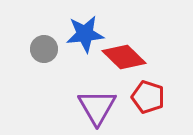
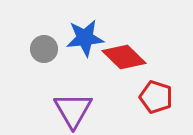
blue star: moved 4 px down
red pentagon: moved 8 px right
purple triangle: moved 24 px left, 3 px down
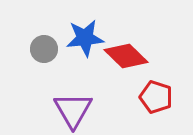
red diamond: moved 2 px right, 1 px up
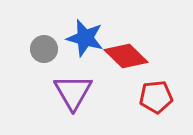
blue star: rotated 21 degrees clockwise
red pentagon: rotated 24 degrees counterclockwise
purple triangle: moved 18 px up
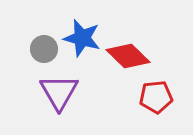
blue star: moved 3 px left
red diamond: moved 2 px right
purple triangle: moved 14 px left
